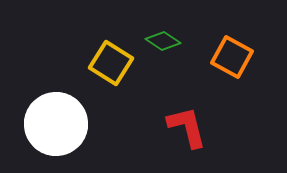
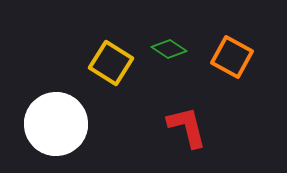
green diamond: moved 6 px right, 8 px down
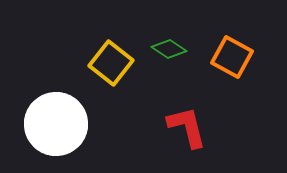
yellow square: rotated 6 degrees clockwise
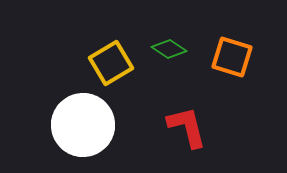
orange square: rotated 12 degrees counterclockwise
yellow square: rotated 21 degrees clockwise
white circle: moved 27 px right, 1 px down
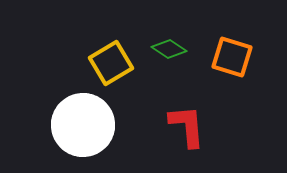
red L-shape: moved 1 px up; rotated 9 degrees clockwise
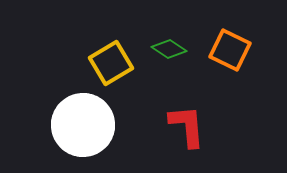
orange square: moved 2 px left, 7 px up; rotated 9 degrees clockwise
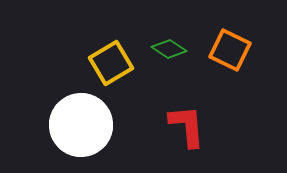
white circle: moved 2 px left
